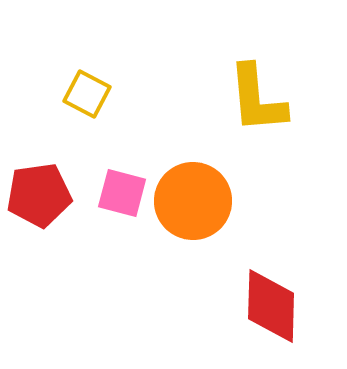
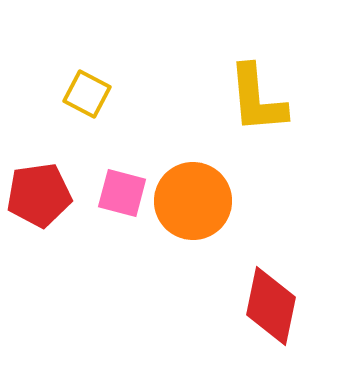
red diamond: rotated 10 degrees clockwise
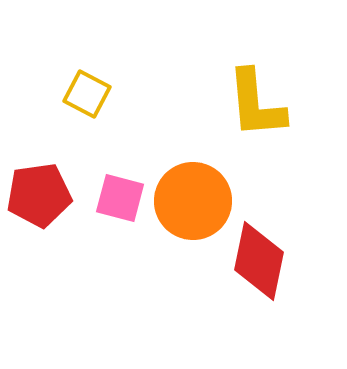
yellow L-shape: moved 1 px left, 5 px down
pink square: moved 2 px left, 5 px down
red diamond: moved 12 px left, 45 px up
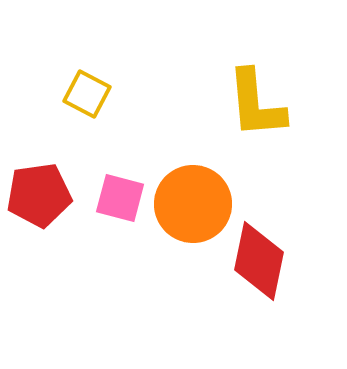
orange circle: moved 3 px down
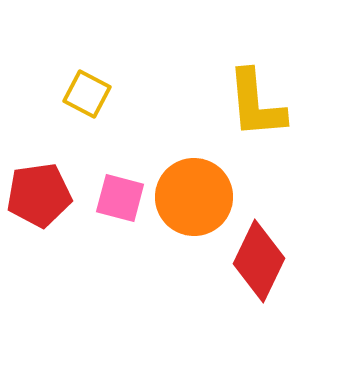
orange circle: moved 1 px right, 7 px up
red diamond: rotated 14 degrees clockwise
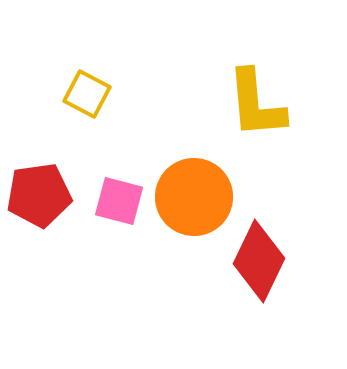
pink square: moved 1 px left, 3 px down
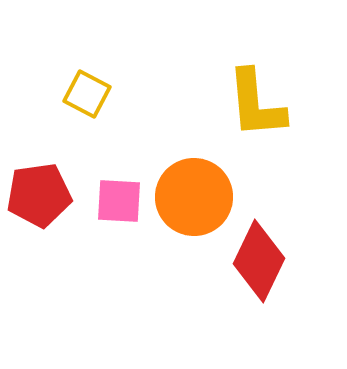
pink square: rotated 12 degrees counterclockwise
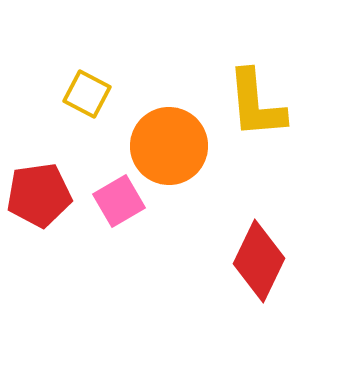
orange circle: moved 25 px left, 51 px up
pink square: rotated 33 degrees counterclockwise
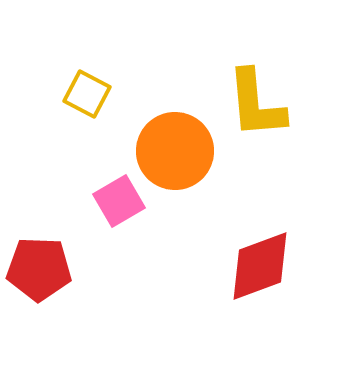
orange circle: moved 6 px right, 5 px down
red pentagon: moved 74 px down; rotated 10 degrees clockwise
red diamond: moved 1 px right, 5 px down; rotated 44 degrees clockwise
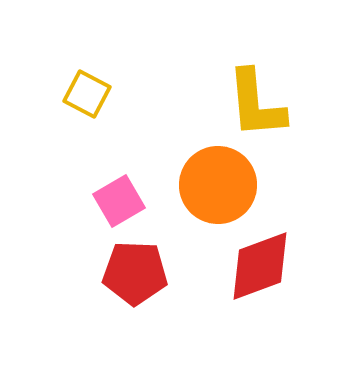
orange circle: moved 43 px right, 34 px down
red pentagon: moved 96 px right, 4 px down
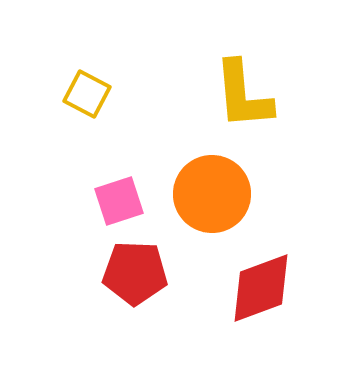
yellow L-shape: moved 13 px left, 9 px up
orange circle: moved 6 px left, 9 px down
pink square: rotated 12 degrees clockwise
red diamond: moved 1 px right, 22 px down
